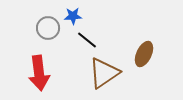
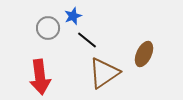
blue star: rotated 18 degrees counterclockwise
red arrow: moved 1 px right, 4 px down
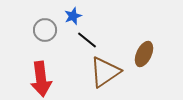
gray circle: moved 3 px left, 2 px down
brown triangle: moved 1 px right, 1 px up
red arrow: moved 1 px right, 2 px down
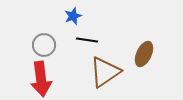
gray circle: moved 1 px left, 15 px down
black line: rotated 30 degrees counterclockwise
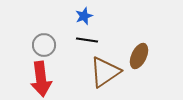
blue star: moved 11 px right
brown ellipse: moved 5 px left, 2 px down
